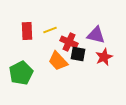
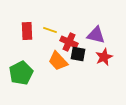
yellow line: rotated 40 degrees clockwise
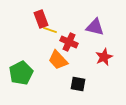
red rectangle: moved 14 px right, 12 px up; rotated 18 degrees counterclockwise
purple triangle: moved 1 px left, 8 px up
black square: moved 30 px down
orange trapezoid: moved 1 px up
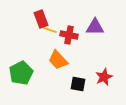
purple triangle: rotated 12 degrees counterclockwise
red cross: moved 7 px up; rotated 12 degrees counterclockwise
red star: moved 20 px down
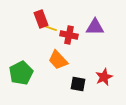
yellow line: moved 2 px up
